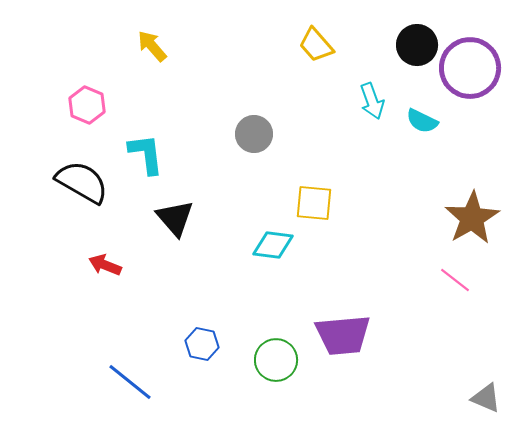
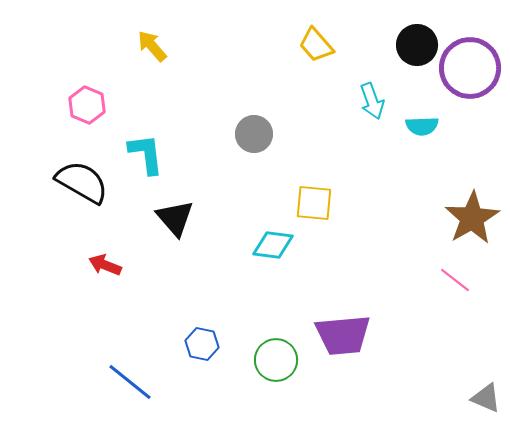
cyan semicircle: moved 5 px down; rotated 28 degrees counterclockwise
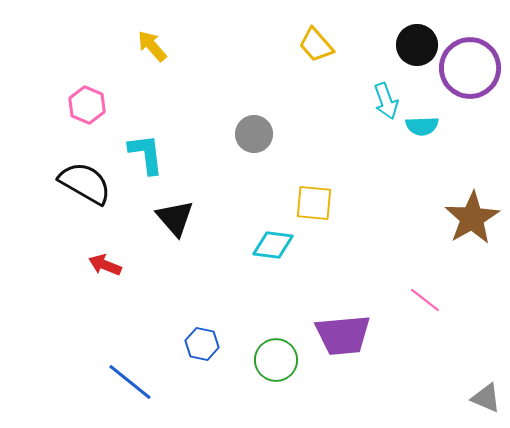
cyan arrow: moved 14 px right
black semicircle: moved 3 px right, 1 px down
pink line: moved 30 px left, 20 px down
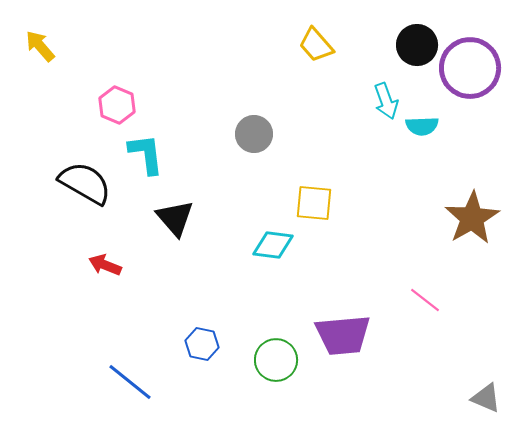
yellow arrow: moved 112 px left
pink hexagon: moved 30 px right
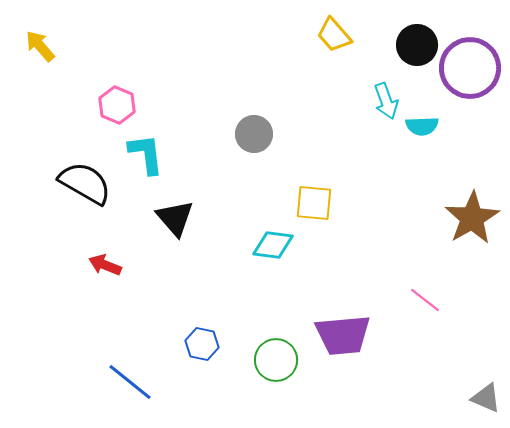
yellow trapezoid: moved 18 px right, 10 px up
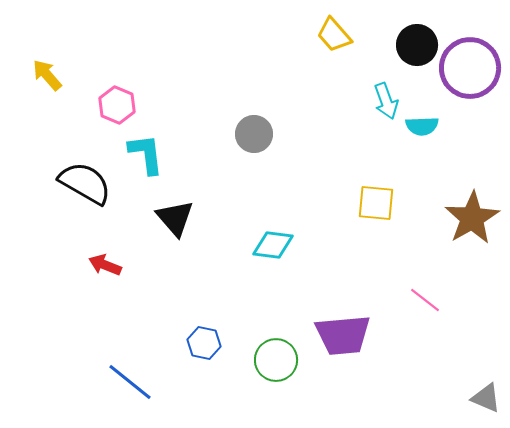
yellow arrow: moved 7 px right, 29 px down
yellow square: moved 62 px right
blue hexagon: moved 2 px right, 1 px up
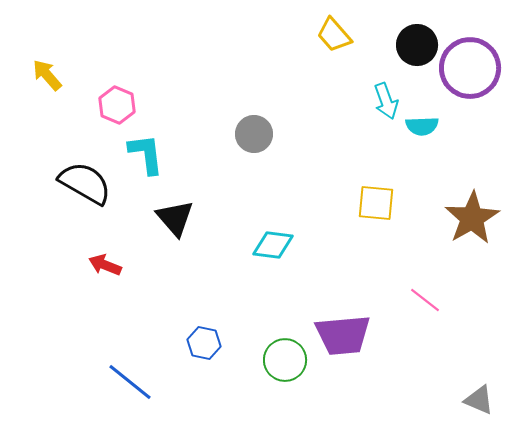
green circle: moved 9 px right
gray triangle: moved 7 px left, 2 px down
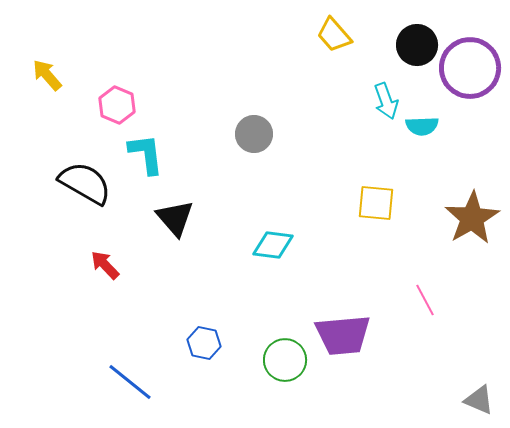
red arrow: rotated 24 degrees clockwise
pink line: rotated 24 degrees clockwise
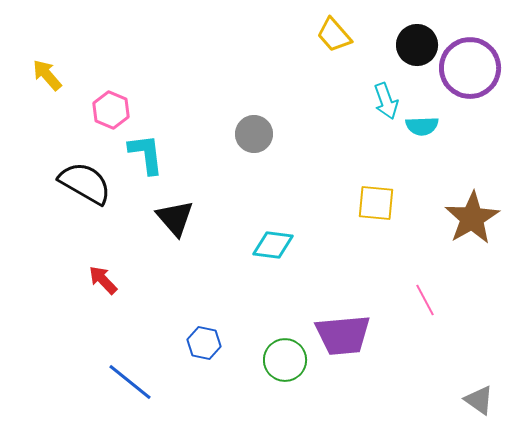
pink hexagon: moved 6 px left, 5 px down
red arrow: moved 2 px left, 15 px down
gray triangle: rotated 12 degrees clockwise
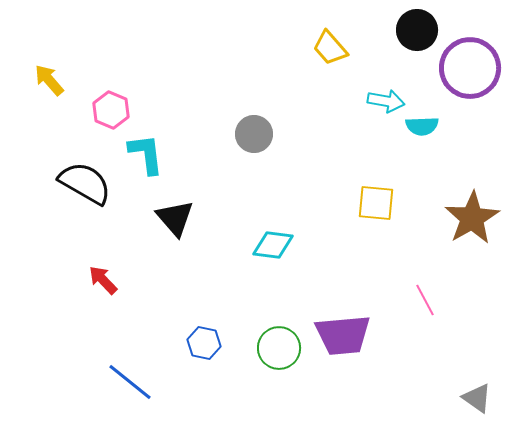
yellow trapezoid: moved 4 px left, 13 px down
black circle: moved 15 px up
yellow arrow: moved 2 px right, 5 px down
cyan arrow: rotated 60 degrees counterclockwise
green circle: moved 6 px left, 12 px up
gray triangle: moved 2 px left, 2 px up
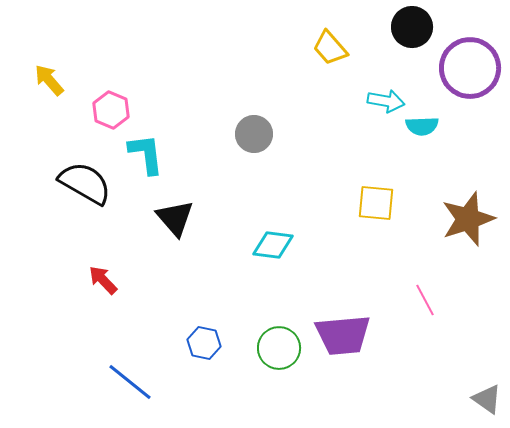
black circle: moved 5 px left, 3 px up
brown star: moved 4 px left, 1 px down; rotated 12 degrees clockwise
gray triangle: moved 10 px right, 1 px down
